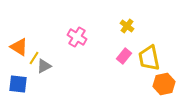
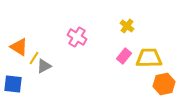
yellow trapezoid: rotated 100 degrees clockwise
blue square: moved 5 px left
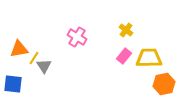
yellow cross: moved 1 px left, 4 px down
orange triangle: moved 2 px down; rotated 42 degrees counterclockwise
gray triangle: rotated 35 degrees counterclockwise
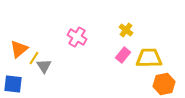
orange triangle: rotated 30 degrees counterclockwise
pink rectangle: moved 1 px left, 1 px up
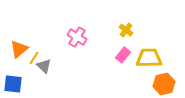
gray triangle: rotated 14 degrees counterclockwise
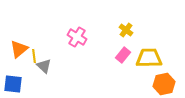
yellow line: moved 2 px up; rotated 40 degrees counterclockwise
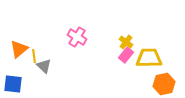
yellow cross: moved 12 px down
pink rectangle: moved 3 px right
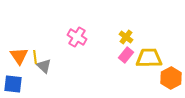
yellow cross: moved 5 px up
orange triangle: moved 7 px down; rotated 24 degrees counterclockwise
yellow line: moved 1 px right, 1 px down
orange hexagon: moved 7 px right, 6 px up; rotated 15 degrees counterclockwise
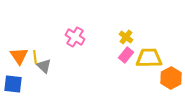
pink cross: moved 2 px left
